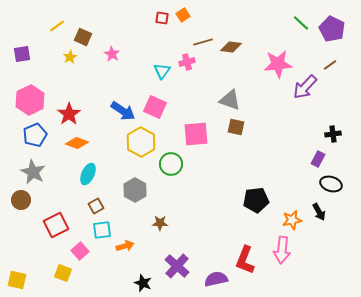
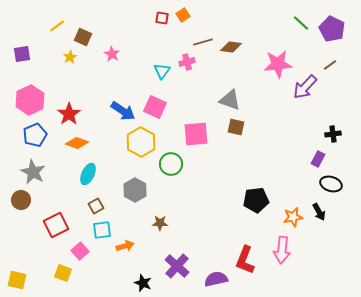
orange star at (292, 220): moved 1 px right, 3 px up
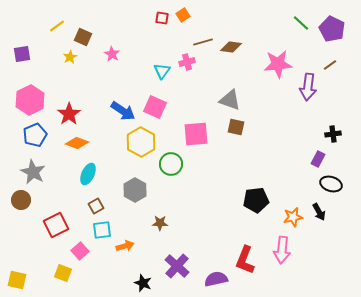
purple arrow at (305, 87): moved 3 px right; rotated 36 degrees counterclockwise
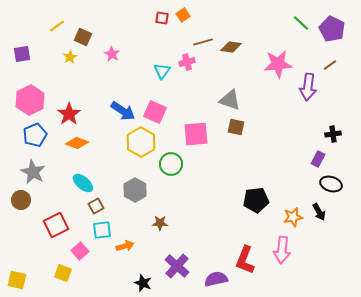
pink square at (155, 107): moved 5 px down
cyan ellipse at (88, 174): moved 5 px left, 9 px down; rotated 75 degrees counterclockwise
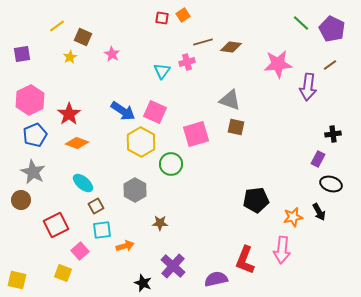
pink square at (196, 134): rotated 12 degrees counterclockwise
purple cross at (177, 266): moved 4 px left
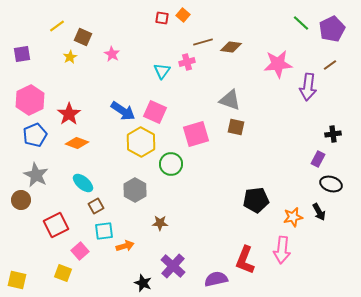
orange square at (183, 15): rotated 16 degrees counterclockwise
purple pentagon at (332, 29): rotated 20 degrees clockwise
gray star at (33, 172): moved 3 px right, 3 px down
cyan square at (102, 230): moved 2 px right, 1 px down
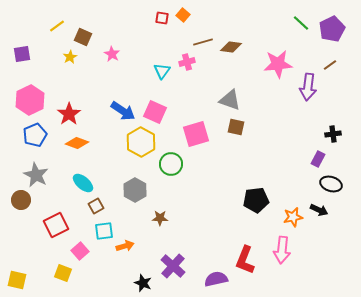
black arrow at (319, 212): moved 2 px up; rotated 36 degrees counterclockwise
brown star at (160, 223): moved 5 px up
